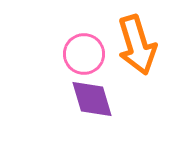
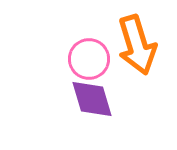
pink circle: moved 5 px right, 5 px down
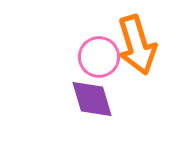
pink circle: moved 10 px right, 2 px up
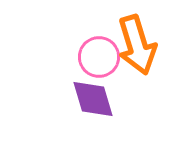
purple diamond: moved 1 px right
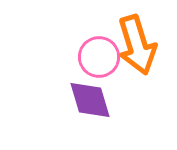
purple diamond: moved 3 px left, 1 px down
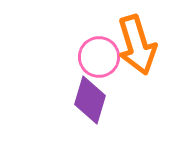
purple diamond: rotated 33 degrees clockwise
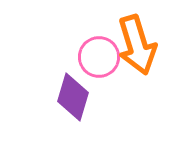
purple diamond: moved 17 px left, 3 px up
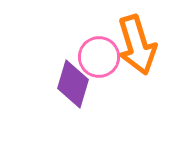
purple diamond: moved 13 px up
